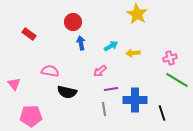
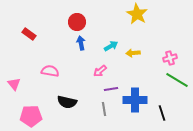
red circle: moved 4 px right
black semicircle: moved 10 px down
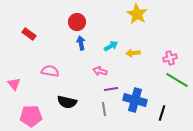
pink arrow: rotated 56 degrees clockwise
blue cross: rotated 15 degrees clockwise
black line: rotated 35 degrees clockwise
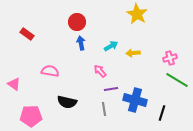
red rectangle: moved 2 px left
pink arrow: rotated 32 degrees clockwise
pink triangle: rotated 16 degrees counterclockwise
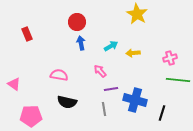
red rectangle: rotated 32 degrees clockwise
pink semicircle: moved 9 px right, 4 px down
green line: moved 1 px right; rotated 25 degrees counterclockwise
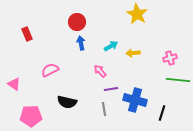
pink semicircle: moved 9 px left, 5 px up; rotated 36 degrees counterclockwise
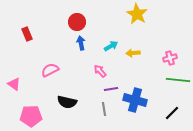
black line: moved 10 px right; rotated 28 degrees clockwise
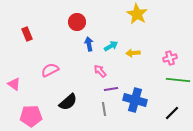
blue arrow: moved 8 px right, 1 px down
black semicircle: moved 1 px right; rotated 54 degrees counterclockwise
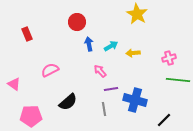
pink cross: moved 1 px left
black line: moved 8 px left, 7 px down
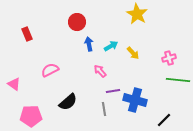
yellow arrow: rotated 128 degrees counterclockwise
purple line: moved 2 px right, 2 px down
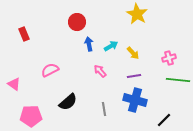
red rectangle: moved 3 px left
purple line: moved 21 px right, 15 px up
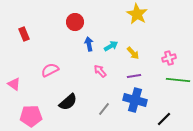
red circle: moved 2 px left
gray line: rotated 48 degrees clockwise
black line: moved 1 px up
